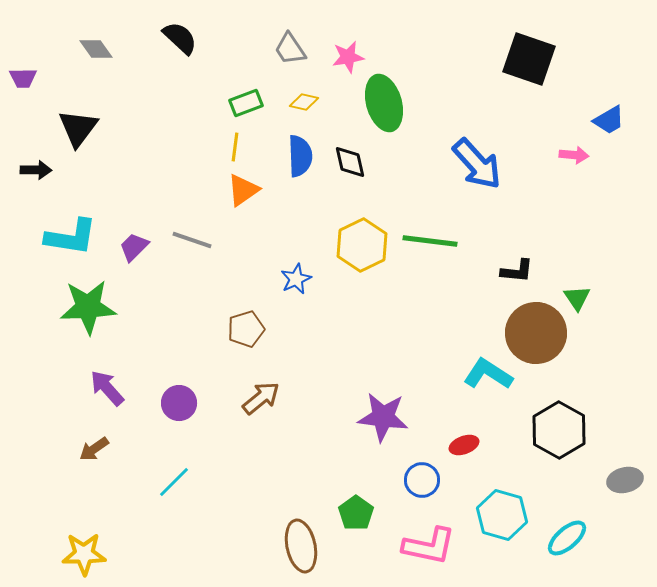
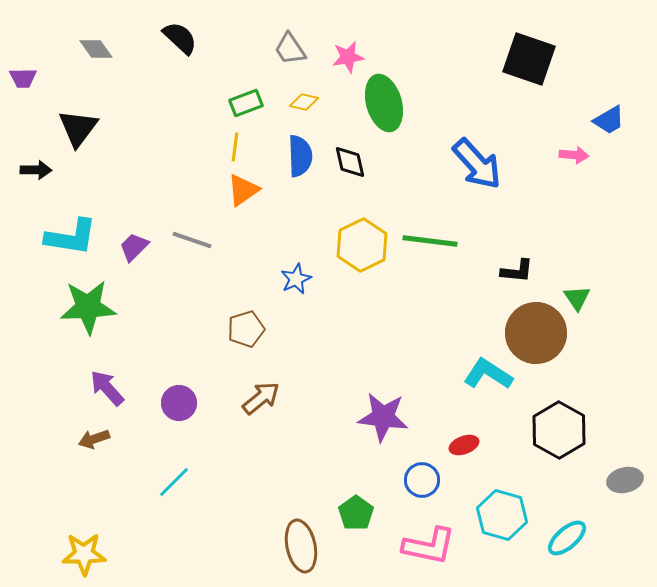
brown arrow at (94, 449): moved 10 px up; rotated 16 degrees clockwise
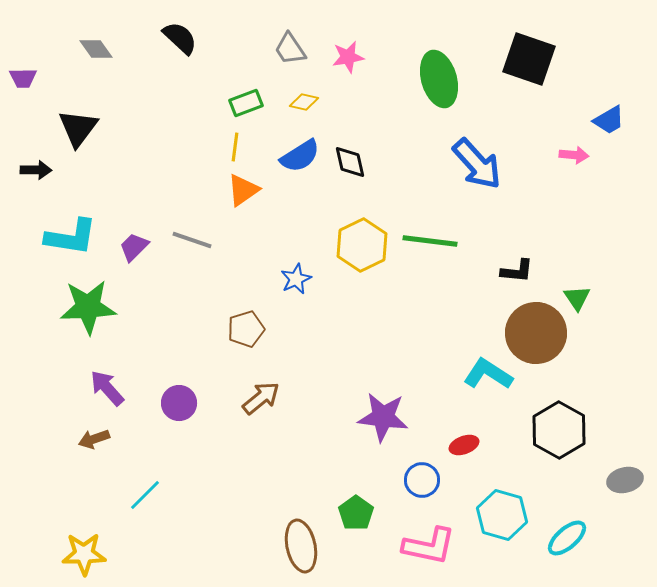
green ellipse at (384, 103): moved 55 px right, 24 px up
blue semicircle at (300, 156): rotated 60 degrees clockwise
cyan line at (174, 482): moved 29 px left, 13 px down
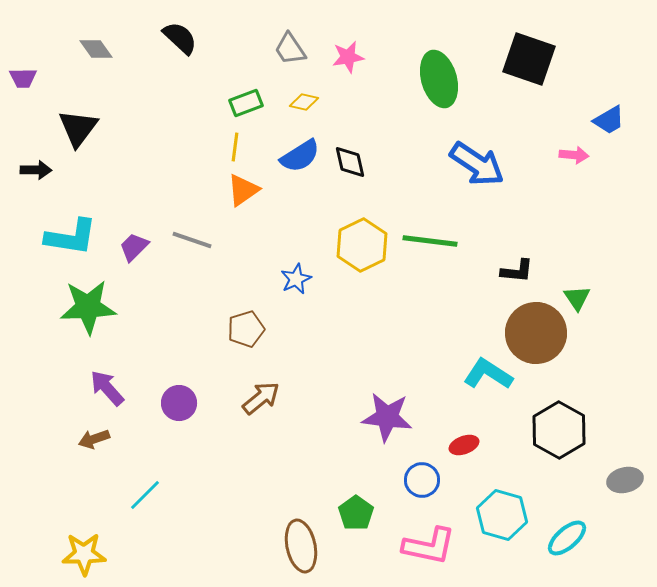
blue arrow at (477, 164): rotated 14 degrees counterclockwise
purple star at (383, 417): moved 4 px right
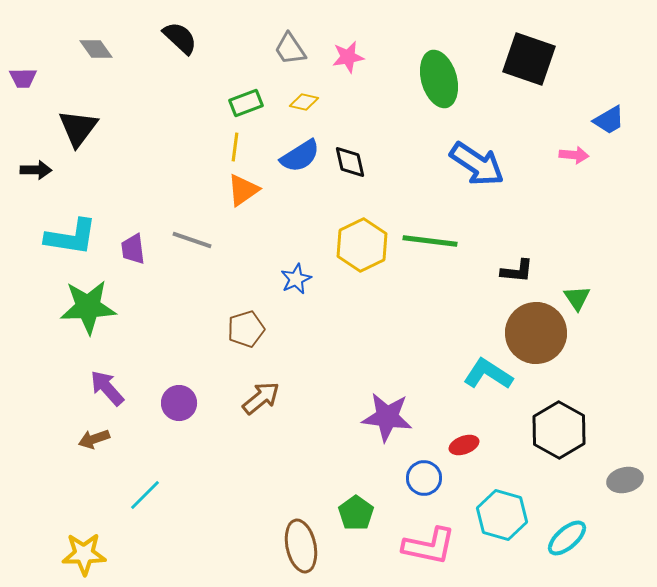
purple trapezoid at (134, 247): moved 1 px left, 2 px down; rotated 52 degrees counterclockwise
blue circle at (422, 480): moved 2 px right, 2 px up
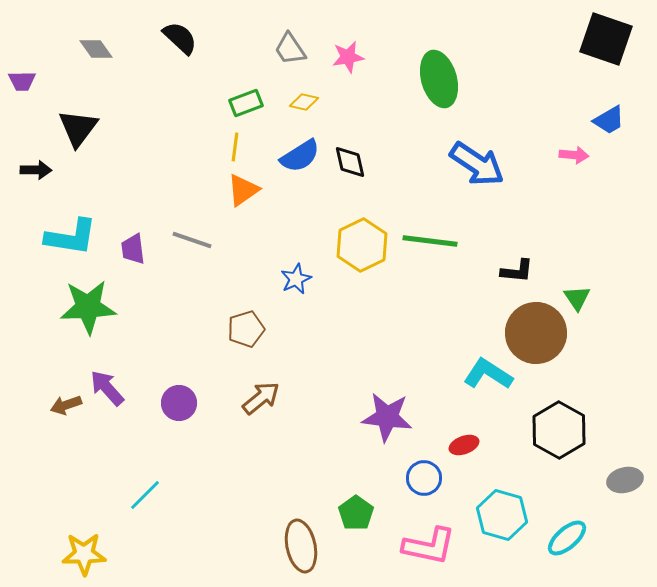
black square at (529, 59): moved 77 px right, 20 px up
purple trapezoid at (23, 78): moved 1 px left, 3 px down
brown arrow at (94, 439): moved 28 px left, 34 px up
